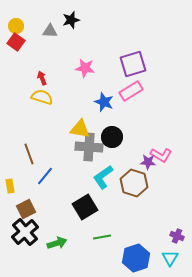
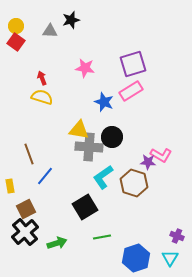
yellow triangle: moved 1 px left, 1 px down
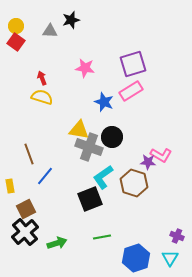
gray cross: rotated 16 degrees clockwise
black square: moved 5 px right, 8 px up; rotated 10 degrees clockwise
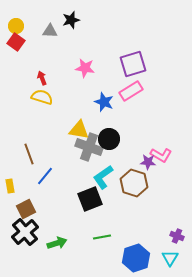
black circle: moved 3 px left, 2 px down
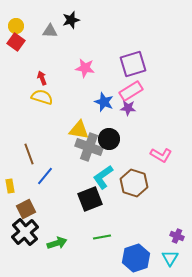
purple star: moved 20 px left, 54 px up
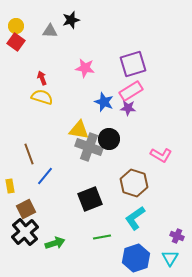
cyan L-shape: moved 32 px right, 41 px down
green arrow: moved 2 px left
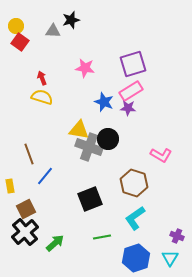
gray triangle: moved 3 px right
red square: moved 4 px right
black circle: moved 1 px left
green arrow: rotated 24 degrees counterclockwise
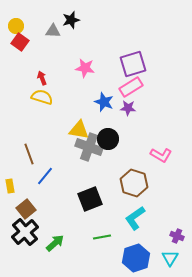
pink rectangle: moved 4 px up
brown square: rotated 12 degrees counterclockwise
